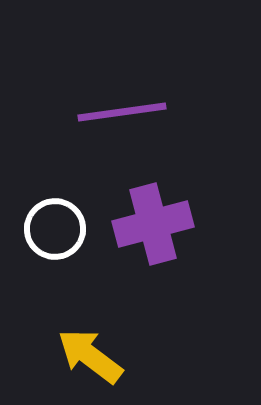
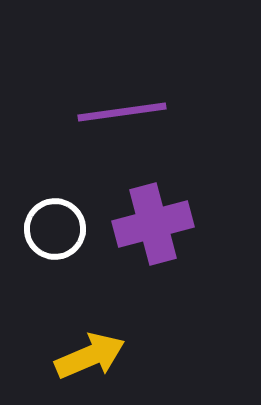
yellow arrow: rotated 120 degrees clockwise
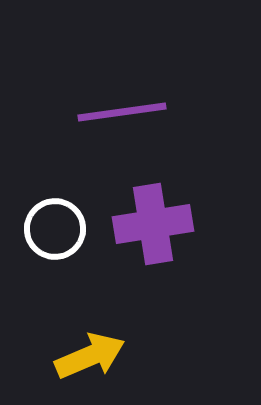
purple cross: rotated 6 degrees clockwise
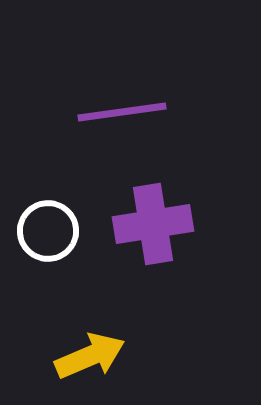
white circle: moved 7 px left, 2 px down
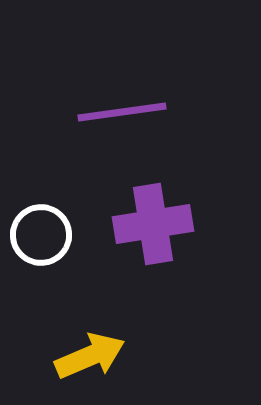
white circle: moved 7 px left, 4 px down
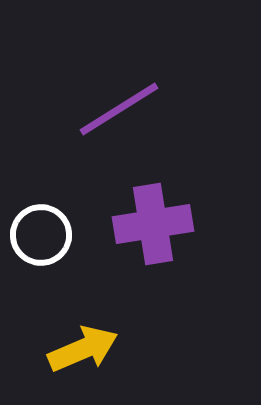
purple line: moved 3 px left, 3 px up; rotated 24 degrees counterclockwise
yellow arrow: moved 7 px left, 7 px up
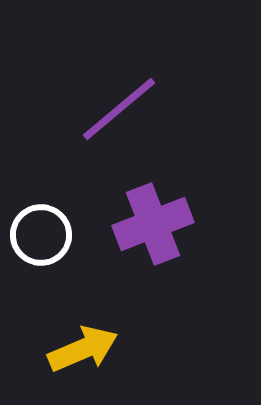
purple line: rotated 8 degrees counterclockwise
purple cross: rotated 12 degrees counterclockwise
